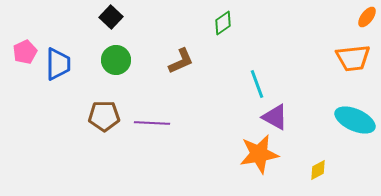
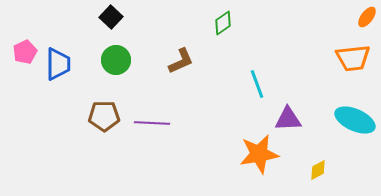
purple triangle: moved 13 px right, 2 px down; rotated 32 degrees counterclockwise
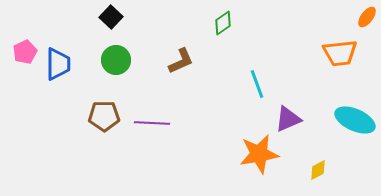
orange trapezoid: moved 13 px left, 5 px up
purple triangle: rotated 20 degrees counterclockwise
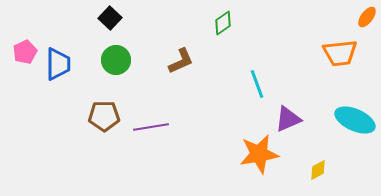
black square: moved 1 px left, 1 px down
purple line: moved 1 px left, 4 px down; rotated 12 degrees counterclockwise
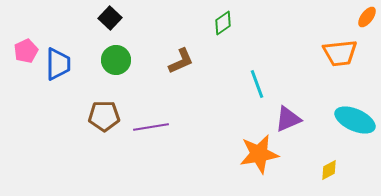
pink pentagon: moved 1 px right, 1 px up
yellow diamond: moved 11 px right
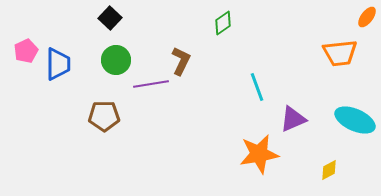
brown L-shape: rotated 40 degrees counterclockwise
cyan line: moved 3 px down
purple triangle: moved 5 px right
purple line: moved 43 px up
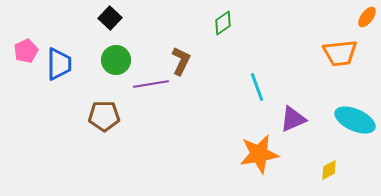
blue trapezoid: moved 1 px right
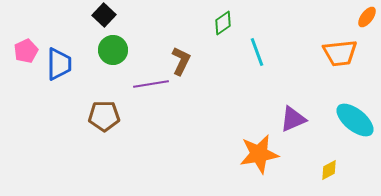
black square: moved 6 px left, 3 px up
green circle: moved 3 px left, 10 px up
cyan line: moved 35 px up
cyan ellipse: rotated 15 degrees clockwise
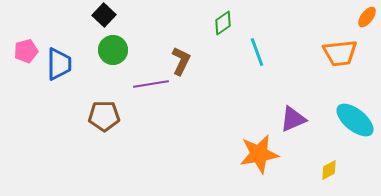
pink pentagon: rotated 10 degrees clockwise
